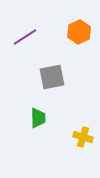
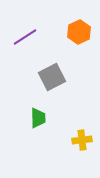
gray square: rotated 16 degrees counterclockwise
yellow cross: moved 1 px left, 3 px down; rotated 24 degrees counterclockwise
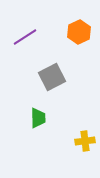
yellow cross: moved 3 px right, 1 px down
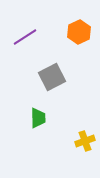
yellow cross: rotated 12 degrees counterclockwise
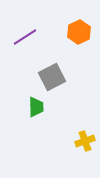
green trapezoid: moved 2 px left, 11 px up
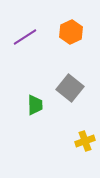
orange hexagon: moved 8 px left
gray square: moved 18 px right, 11 px down; rotated 24 degrees counterclockwise
green trapezoid: moved 1 px left, 2 px up
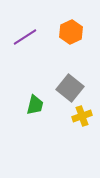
green trapezoid: rotated 15 degrees clockwise
yellow cross: moved 3 px left, 25 px up
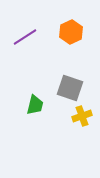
gray square: rotated 20 degrees counterclockwise
